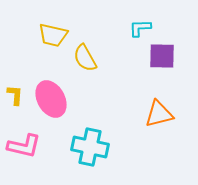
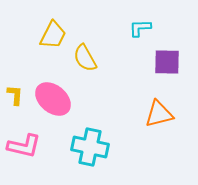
yellow trapezoid: rotated 76 degrees counterclockwise
purple square: moved 5 px right, 6 px down
pink ellipse: moved 2 px right; rotated 21 degrees counterclockwise
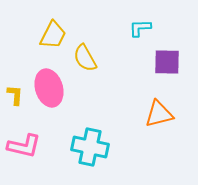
pink ellipse: moved 4 px left, 11 px up; rotated 33 degrees clockwise
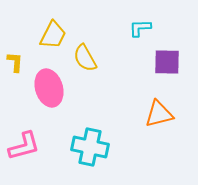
yellow L-shape: moved 33 px up
pink L-shape: rotated 28 degrees counterclockwise
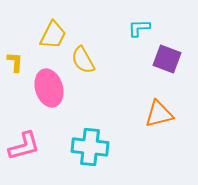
cyan L-shape: moved 1 px left
yellow semicircle: moved 2 px left, 2 px down
purple square: moved 3 px up; rotated 20 degrees clockwise
cyan cross: rotated 6 degrees counterclockwise
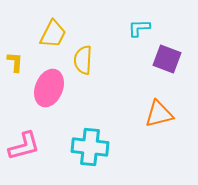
yellow trapezoid: moved 1 px up
yellow semicircle: rotated 32 degrees clockwise
pink ellipse: rotated 39 degrees clockwise
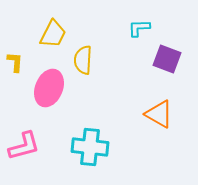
orange triangle: rotated 44 degrees clockwise
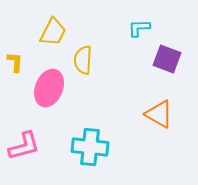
yellow trapezoid: moved 2 px up
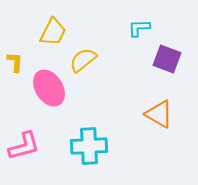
yellow semicircle: rotated 48 degrees clockwise
pink ellipse: rotated 54 degrees counterclockwise
cyan cross: moved 1 px left, 1 px up; rotated 9 degrees counterclockwise
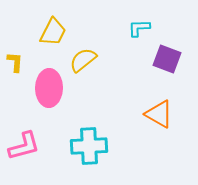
pink ellipse: rotated 33 degrees clockwise
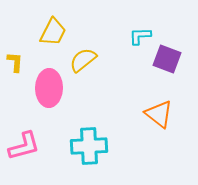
cyan L-shape: moved 1 px right, 8 px down
orange triangle: rotated 8 degrees clockwise
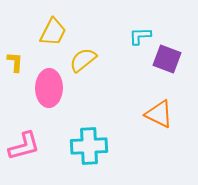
orange triangle: rotated 12 degrees counterclockwise
